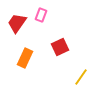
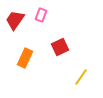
red trapezoid: moved 2 px left, 3 px up
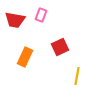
red trapezoid: rotated 115 degrees counterclockwise
orange rectangle: moved 1 px up
yellow line: moved 4 px left, 1 px up; rotated 24 degrees counterclockwise
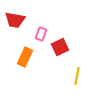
pink rectangle: moved 19 px down
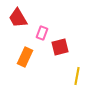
red trapezoid: moved 3 px right, 2 px up; rotated 50 degrees clockwise
pink rectangle: moved 1 px right, 1 px up
red square: rotated 12 degrees clockwise
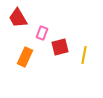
yellow line: moved 7 px right, 21 px up
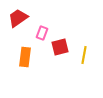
red trapezoid: rotated 85 degrees clockwise
orange rectangle: rotated 18 degrees counterclockwise
